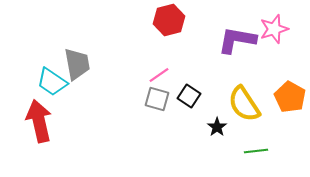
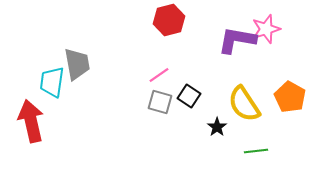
pink star: moved 8 px left
cyan trapezoid: rotated 64 degrees clockwise
gray square: moved 3 px right, 3 px down
red arrow: moved 8 px left
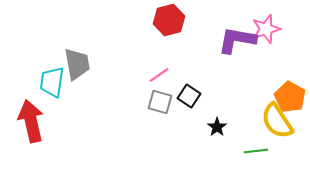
yellow semicircle: moved 33 px right, 17 px down
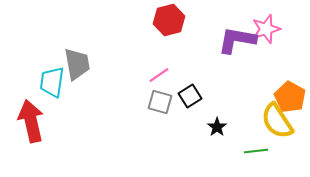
black square: moved 1 px right; rotated 25 degrees clockwise
